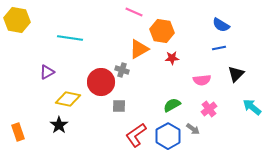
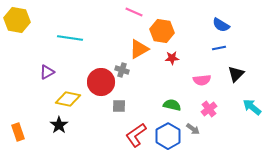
green semicircle: rotated 42 degrees clockwise
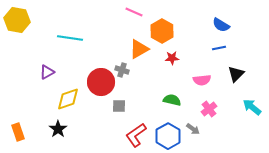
orange hexagon: rotated 20 degrees clockwise
yellow diamond: rotated 30 degrees counterclockwise
green semicircle: moved 5 px up
black star: moved 1 px left, 4 px down
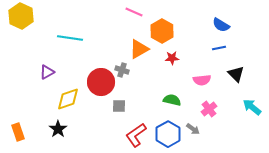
yellow hexagon: moved 4 px right, 4 px up; rotated 15 degrees clockwise
black triangle: rotated 30 degrees counterclockwise
blue hexagon: moved 2 px up
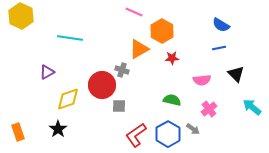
red circle: moved 1 px right, 3 px down
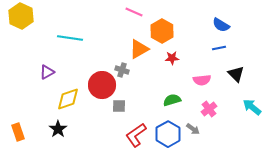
green semicircle: rotated 30 degrees counterclockwise
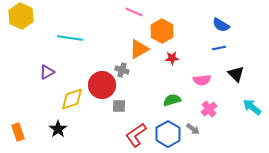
yellow diamond: moved 4 px right
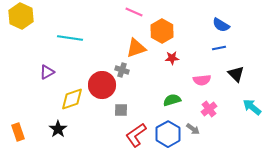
orange triangle: moved 3 px left, 1 px up; rotated 10 degrees clockwise
gray square: moved 2 px right, 4 px down
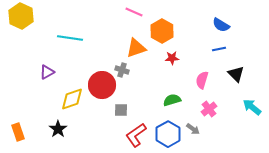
blue line: moved 1 px down
pink semicircle: rotated 114 degrees clockwise
